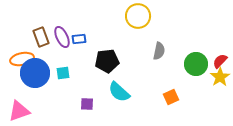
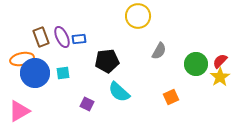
gray semicircle: rotated 18 degrees clockwise
purple square: rotated 24 degrees clockwise
pink triangle: rotated 10 degrees counterclockwise
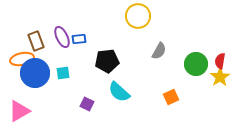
brown rectangle: moved 5 px left, 4 px down
red semicircle: rotated 35 degrees counterclockwise
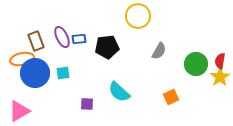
black pentagon: moved 14 px up
purple square: rotated 24 degrees counterclockwise
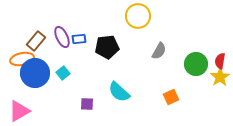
brown rectangle: rotated 60 degrees clockwise
cyan square: rotated 32 degrees counterclockwise
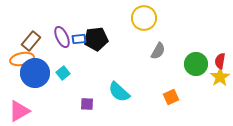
yellow circle: moved 6 px right, 2 px down
brown rectangle: moved 5 px left
black pentagon: moved 11 px left, 8 px up
gray semicircle: moved 1 px left
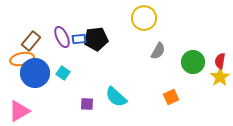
green circle: moved 3 px left, 2 px up
cyan square: rotated 16 degrees counterclockwise
cyan semicircle: moved 3 px left, 5 px down
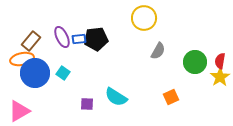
green circle: moved 2 px right
cyan semicircle: rotated 10 degrees counterclockwise
